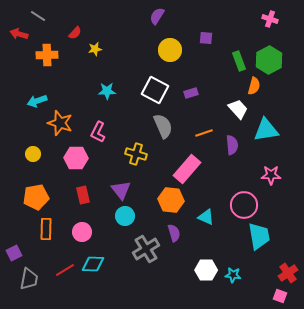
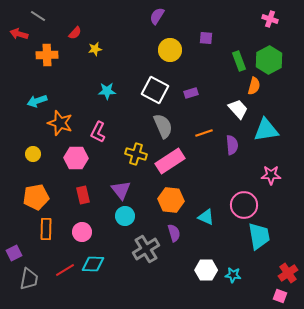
pink rectangle at (187, 169): moved 17 px left, 8 px up; rotated 16 degrees clockwise
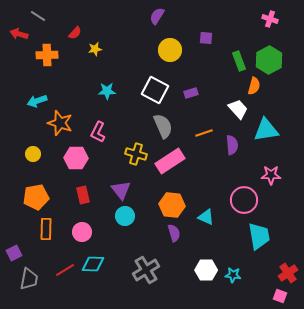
orange hexagon at (171, 200): moved 1 px right, 5 px down
pink circle at (244, 205): moved 5 px up
gray cross at (146, 249): moved 21 px down
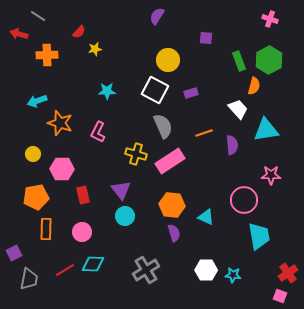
red semicircle at (75, 33): moved 4 px right, 1 px up
yellow circle at (170, 50): moved 2 px left, 10 px down
pink hexagon at (76, 158): moved 14 px left, 11 px down
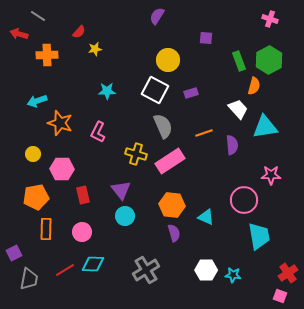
cyan triangle at (266, 130): moved 1 px left, 3 px up
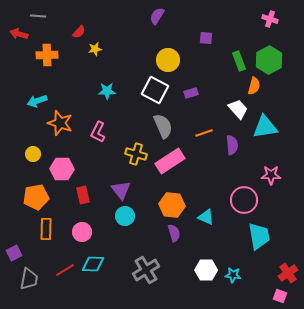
gray line at (38, 16): rotated 28 degrees counterclockwise
